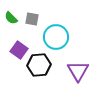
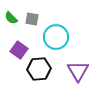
black hexagon: moved 4 px down
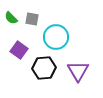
black hexagon: moved 5 px right, 1 px up
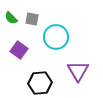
black hexagon: moved 4 px left, 15 px down
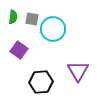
green semicircle: moved 2 px right, 1 px up; rotated 128 degrees counterclockwise
cyan circle: moved 3 px left, 8 px up
black hexagon: moved 1 px right, 1 px up
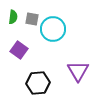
black hexagon: moved 3 px left, 1 px down
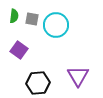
green semicircle: moved 1 px right, 1 px up
cyan circle: moved 3 px right, 4 px up
purple triangle: moved 5 px down
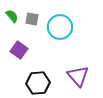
green semicircle: moved 2 px left; rotated 48 degrees counterclockwise
cyan circle: moved 4 px right, 2 px down
purple triangle: rotated 10 degrees counterclockwise
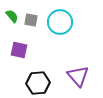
gray square: moved 1 px left, 1 px down
cyan circle: moved 5 px up
purple square: rotated 24 degrees counterclockwise
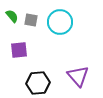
purple square: rotated 18 degrees counterclockwise
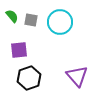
purple triangle: moved 1 px left
black hexagon: moved 9 px left, 5 px up; rotated 15 degrees counterclockwise
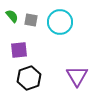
purple triangle: rotated 10 degrees clockwise
